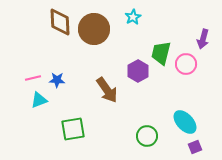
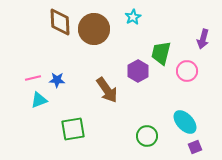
pink circle: moved 1 px right, 7 px down
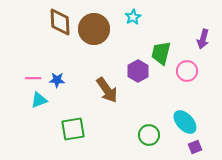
pink line: rotated 14 degrees clockwise
green circle: moved 2 px right, 1 px up
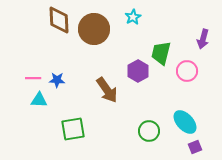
brown diamond: moved 1 px left, 2 px up
cyan triangle: rotated 24 degrees clockwise
green circle: moved 4 px up
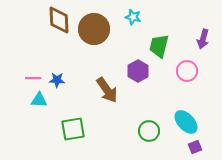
cyan star: rotated 28 degrees counterclockwise
green trapezoid: moved 2 px left, 7 px up
cyan ellipse: moved 1 px right
